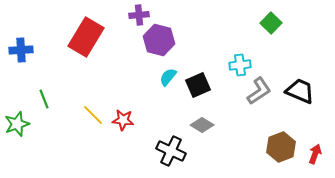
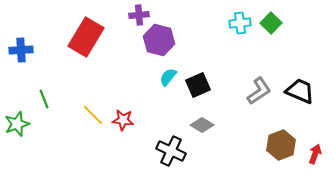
cyan cross: moved 42 px up
brown hexagon: moved 2 px up
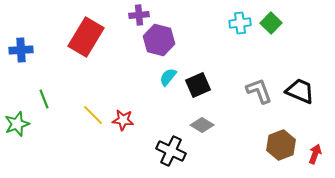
gray L-shape: rotated 76 degrees counterclockwise
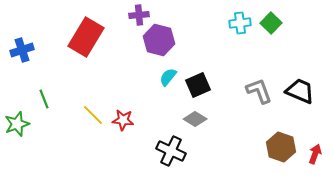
blue cross: moved 1 px right; rotated 15 degrees counterclockwise
gray diamond: moved 7 px left, 6 px up
brown hexagon: moved 2 px down; rotated 20 degrees counterclockwise
